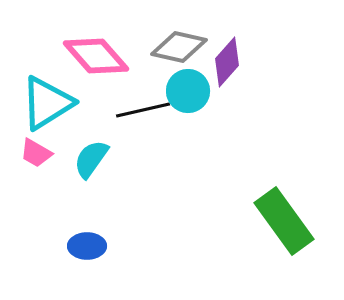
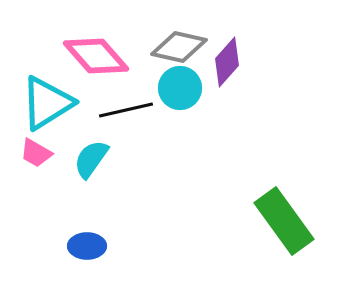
cyan circle: moved 8 px left, 3 px up
black line: moved 17 px left
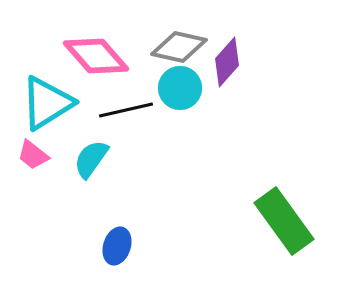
pink trapezoid: moved 3 px left, 2 px down; rotated 8 degrees clockwise
blue ellipse: moved 30 px right; rotated 72 degrees counterclockwise
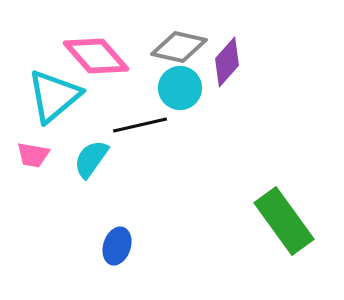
cyan triangle: moved 7 px right, 7 px up; rotated 8 degrees counterclockwise
black line: moved 14 px right, 15 px down
pink trapezoid: rotated 28 degrees counterclockwise
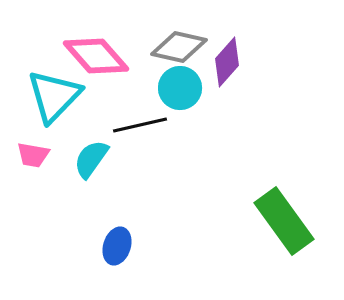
cyan triangle: rotated 6 degrees counterclockwise
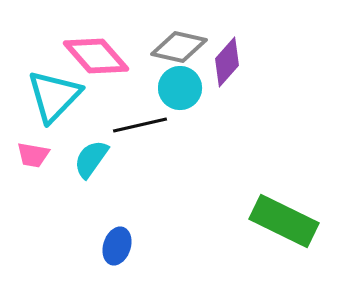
green rectangle: rotated 28 degrees counterclockwise
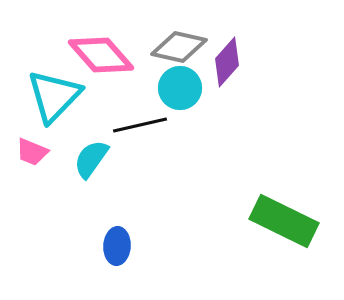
pink diamond: moved 5 px right, 1 px up
pink trapezoid: moved 1 px left, 3 px up; rotated 12 degrees clockwise
blue ellipse: rotated 15 degrees counterclockwise
